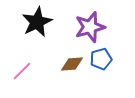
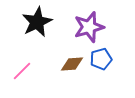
purple star: moved 1 px left
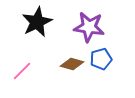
purple star: rotated 24 degrees clockwise
brown diamond: rotated 20 degrees clockwise
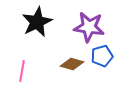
blue pentagon: moved 1 px right, 3 px up
pink line: rotated 35 degrees counterclockwise
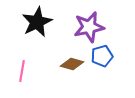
purple star: rotated 20 degrees counterclockwise
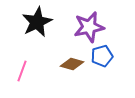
pink line: rotated 10 degrees clockwise
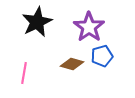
purple star: rotated 24 degrees counterclockwise
pink line: moved 2 px right, 2 px down; rotated 10 degrees counterclockwise
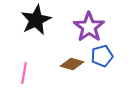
black star: moved 1 px left, 2 px up
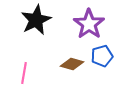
purple star: moved 3 px up
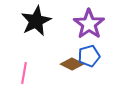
black star: moved 1 px down
blue pentagon: moved 13 px left
brown diamond: rotated 10 degrees clockwise
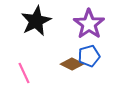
pink line: rotated 35 degrees counterclockwise
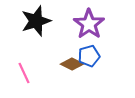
black star: rotated 8 degrees clockwise
